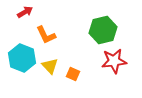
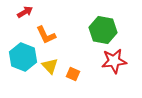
green hexagon: rotated 24 degrees clockwise
cyan hexagon: moved 1 px right, 1 px up
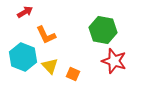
red star: rotated 25 degrees clockwise
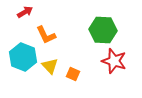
green hexagon: rotated 8 degrees counterclockwise
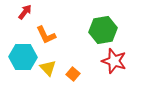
red arrow: rotated 21 degrees counterclockwise
green hexagon: rotated 12 degrees counterclockwise
cyan hexagon: rotated 20 degrees counterclockwise
yellow triangle: moved 2 px left, 2 px down
orange square: rotated 16 degrees clockwise
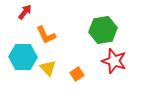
orange square: moved 4 px right; rotated 16 degrees clockwise
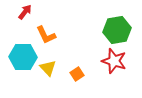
green hexagon: moved 14 px right
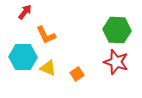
green hexagon: rotated 12 degrees clockwise
red star: moved 2 px right, 1 px down
yellow triangle: rotated 24 degrees counterclockwise
